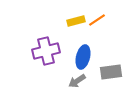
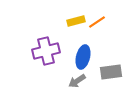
orange line: moved 2 px down
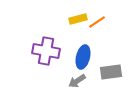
yellow rectangle: moved 2 px right, 2 px up
purple cross: rotated 24 degrees clockwise
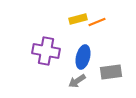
orange line: rotated 12 degrees clockwise
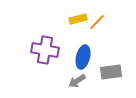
orange line: rotated 24 degrees counterclockwise
purple cross: moved 1 px left, 1 px up
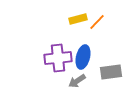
purple cross: moved 13 px right, 8 px down; rotated 16 degrees counterclockwise
